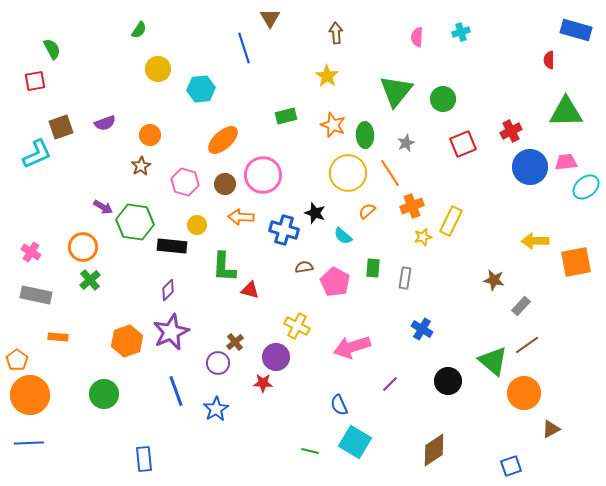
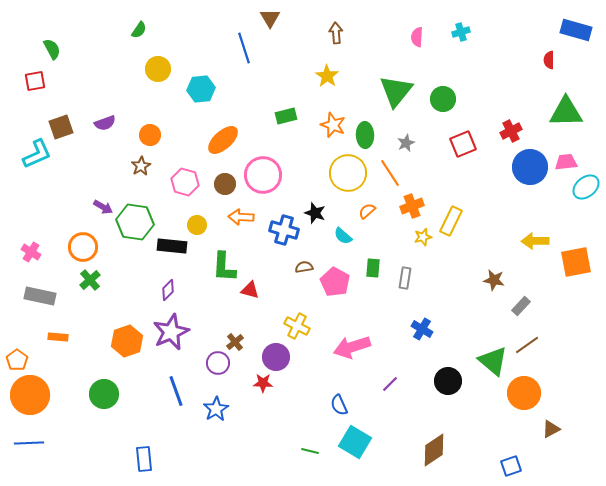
gray rectangle at (36, 295): moved 4 px right, 1 px down
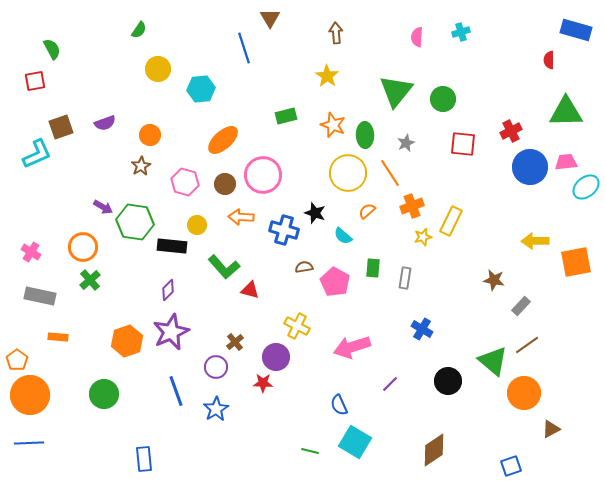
red square at (463, 144): rotated 28 degrees clockwise
green L-shape at (224, 267): rotated 44 degrees counterclockwise
purple circle at (218, 363): moved 2 px left, 4 px down
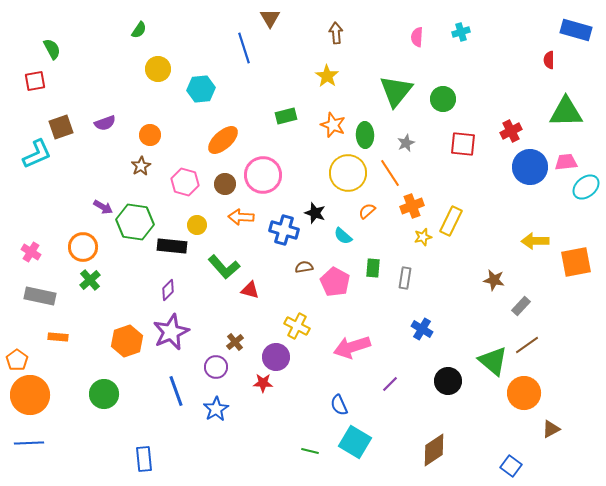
blue square at (511, 466): rotated 35 degrees counterclockwise
